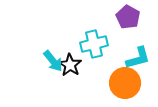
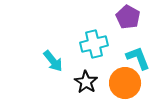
cyan L-shape: rotated 96 degrees counterclockwise
black star: moved 16 px right, 17 px down
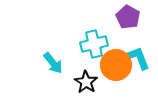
cyan arrow: moved 2 px down
orange circle: moved 9 px left, 18 px up
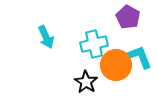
cyan L-shape: moved 2 px right, 1 px up
cyan arrow: moved 7 px left, 26 px up; rotated 15 degrees clockwise
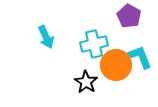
purple pentagon: moved 1 px right, 1 px up
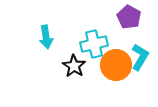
purple pentagon: moved 1 px down
cyan arrow: rotated 15 degrees clockwise
cyan L-shape: rotated 52 degrees clockwise
black star: moved 12 px left, 16 px up
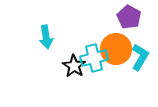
cyan cross: moved 14 px down
orange circle: moved 16 px up
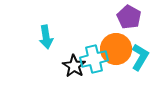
cyan cross: moved 1 px down
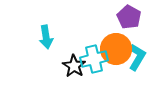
cyan L-shape: moved 3 px left
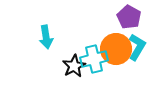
cyan L-shape: moved 10 px up
black star: rotated 10 degrees clockwise
